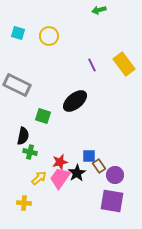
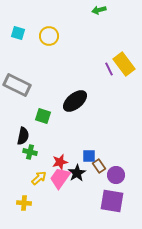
purple line: moved 17 px right, 4 px down
purple circle: moved 1 px right
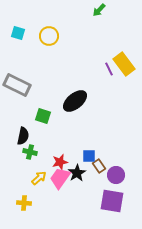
green arrow: rotated 32 degrees counterclockwise
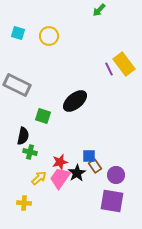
brown rectangle: moved 4 px left
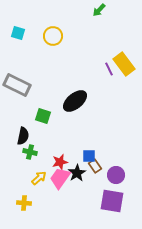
yellow circle: moved 4 px right
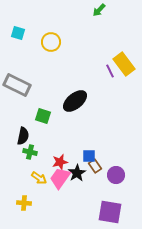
yellow circle: moved 2 px left, 6 px down
purple line: moved 1 px right, 2 px down
yellow arrow: rotated 77 degrees clockwise
purple square: moved 2 px left, 11 px down
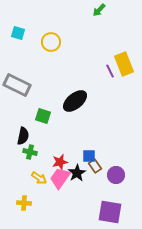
yellow rectangle: rotated 15 degrees clockwise
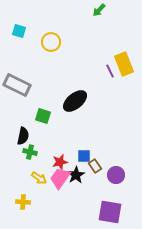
cyan square: moved 1 px right, 2 px up
blue square: moved 5 px left
black star: moved 1 px left, 2 px down
yellow cross: moved 1 px left, 1 px up
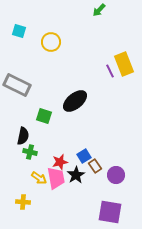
green square: moved 1 px right
blue square: rotated 32 degrees counterclockwise
pink trapezoid: moved 4 px left; rotated 135 degrees clockwise
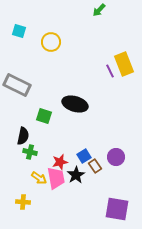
black ellipse: moved 3 px down; rotated 55 degrees clockwise
purple circle: moved 18 px up
purple square: moved 7 px right, 3 px up
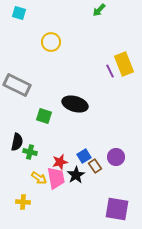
cyan square: moved 18 px up
black semicircle: moved 6 px left, 6 px down
